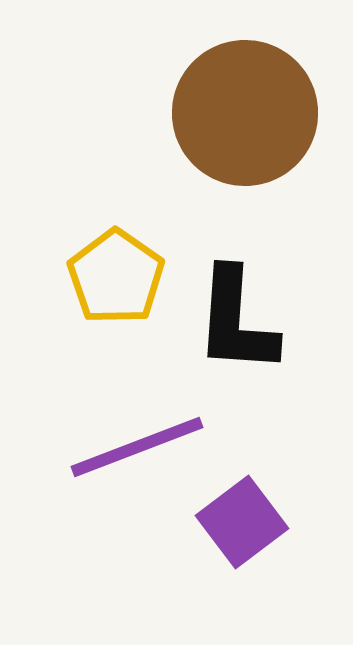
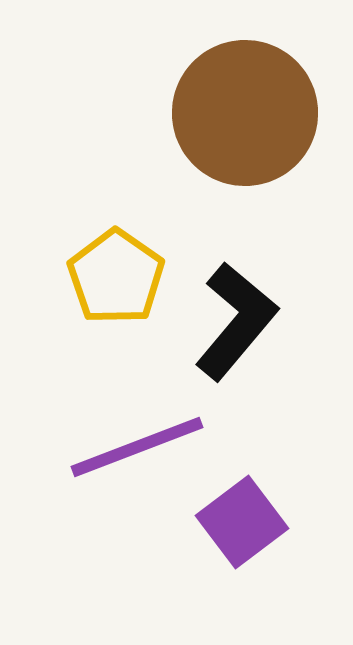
black L-shape: rotated 144 degrees counterclockwise
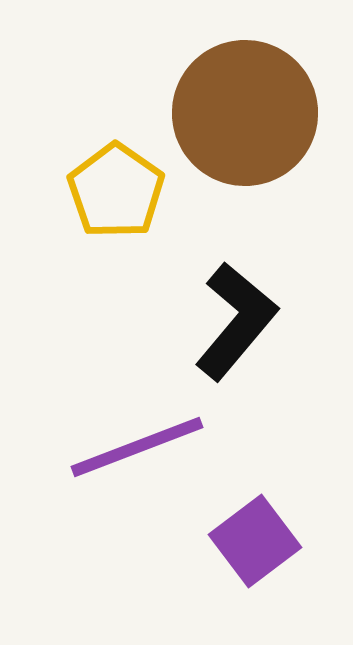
yellow pentagon: moved 86 px up
purple square: moved 13 px right, 19 px down
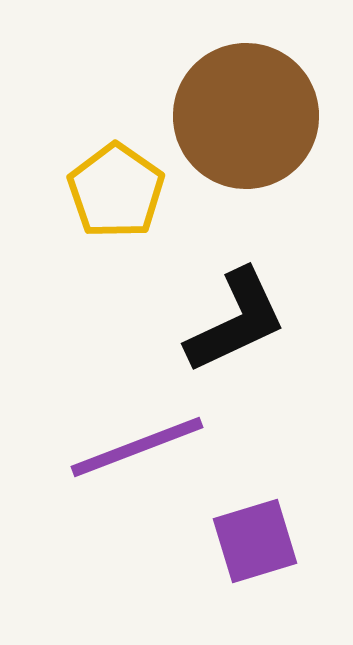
brown circle: moved 1 px right, 3 px down
black L-shape: rotated 25 degrees clockwise
purple square: rotated 20 degrees clockwise
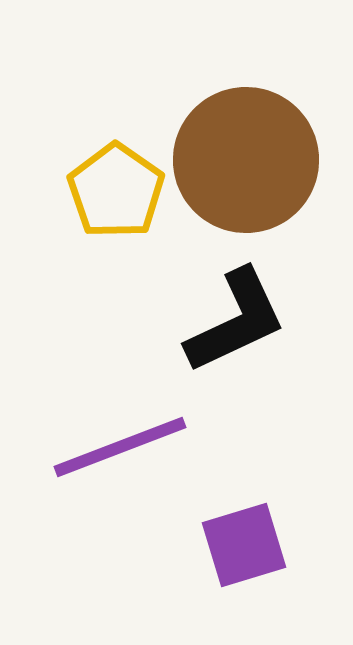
brown circle: moved 44 px down
purple line: moved 17 px left
purple square: moved 11 px left, 4 px down
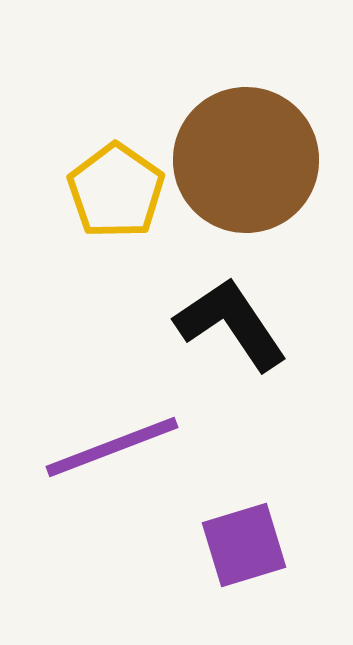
black L-shape: moved 5 px left, 3 px down; rotated 99 degrees counterclockwise
purple line: moved 8 px left
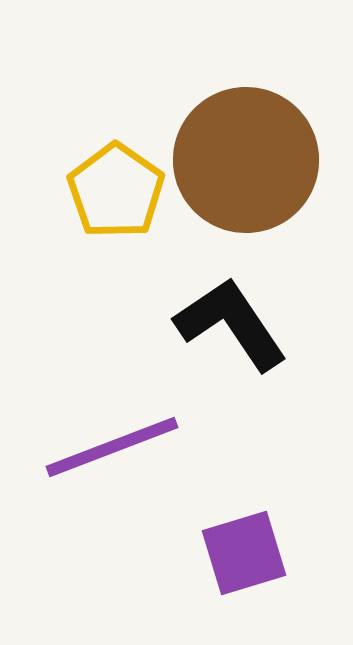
purple square: moved 8 px down
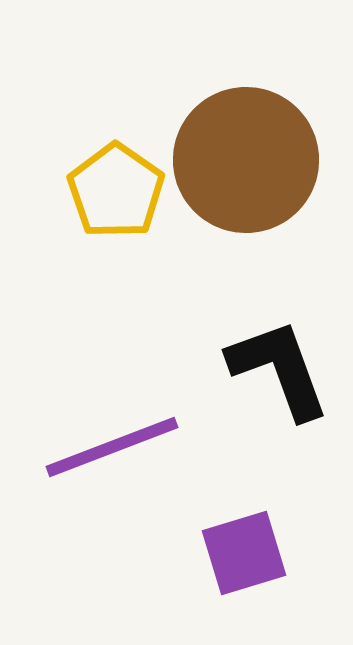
black L-shape: moved 48 px right, 45 px down; rotated 14 degrees clockwise
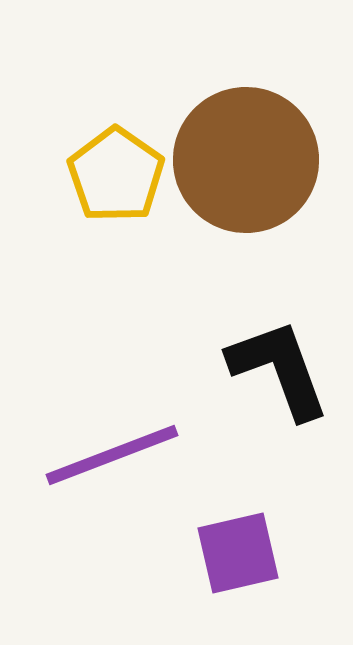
yellow pentagon: moved 16 px up
purple line: moved 8 px down
purple square: moved 6 px left; rotated 4 degrees clockwise
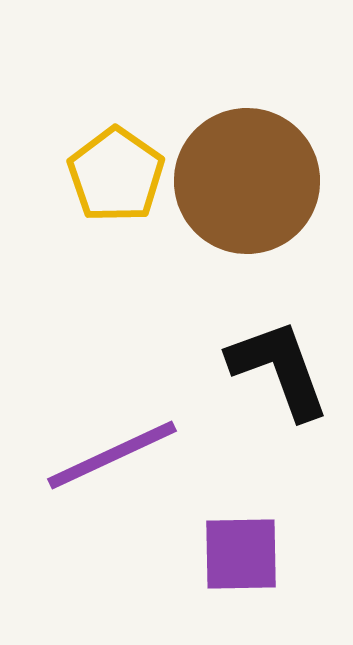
brown circle: moved 1 px right, 21 px down
purple line: rotated 4 degrees counterclockwise
purple square: moved 3 px right, 1 px down; rotated 12 degrees clockwise
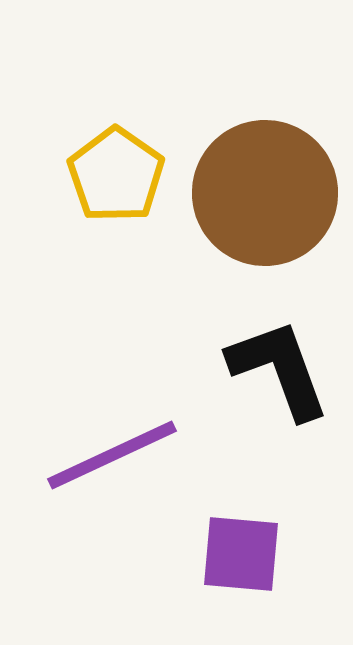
brown circle: moved 18 px right, 12 px down
purple square: rotated 6 degrees clockwise
